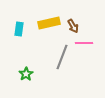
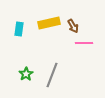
gray line: moved 10 px left, 18 px down
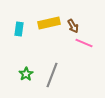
pink line: rotated 24 degrees clockwise
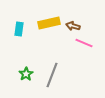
brown arrow: rotated 136 degrees clockwise
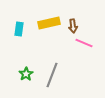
brown arrow: rotated 112 degrees counterclockwise
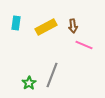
yellow rectangle: moved 3 px left, 4 px down; rotated 15 degrees counterclockwise
cyan rectangle: moved 3 px left, 6 px up
pink line: moved 2 px down
green star: moved 3 px right, 9 px down
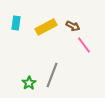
brown arrow: rotated 56 degrees counterclockwise
pink line: rotated 30 degrees clockwise
